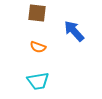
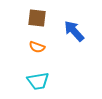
brown square: moved 5 px down
orange semicircle: moved 1 px left
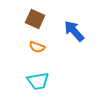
brown square: moved 2 px left, 1 px down; rotated 18 degrees clockwise
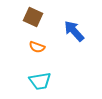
brown square: moved 2 px left, 2 px up
cyan trapezoid: moved 2 px right
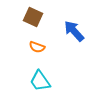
cyan trapezoid: rotated 65 degrees clockwise
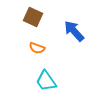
orange semicircle: moved 1 px down
cyan trapezoid: moved 6 px right
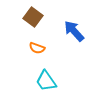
brown square: rotated 12 degrees clockwise
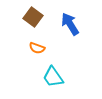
blue arrow: moved 4 px left, 7 px up; rotated 10 degrees clockwise
cyan trapezoid: moved 7 px right, 4 px up
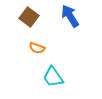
brown square: moved 4 px left
blue arrow: moved 8 px up
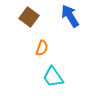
orange semicircle: moved 5 px right; rotated 91 degrees counterclockwise
